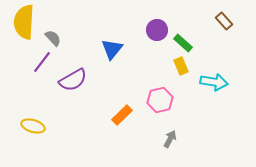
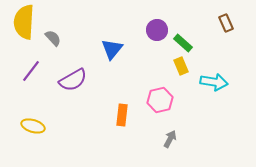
brown rectangle: moved 2 px right, 2 px down; rotated 18 degrees clockwise
purple line: moved 11 px left, 9 px down
orange rectangle: rotated 40 degrees counterclockwise
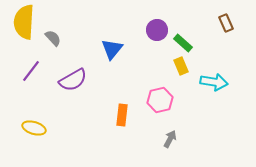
yellow ellipse: moved 1 px right, 2 px down
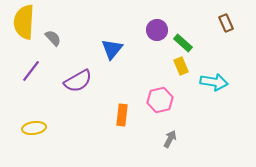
purple semicircle: moved 5 px right, 1 px down
yellow ellipse: rotated 25 degrees counterclockwise
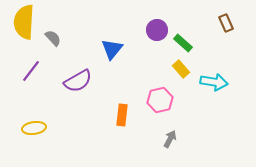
yellow rectangle: moved 3 px down; rotated 18 degrees counterclockwise
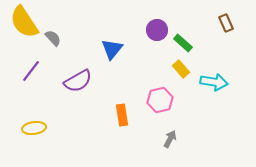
yellow semicircle: rotated 36 degrees counterclockwise
orange rectangle: rotated 15 degrees counterclockwise
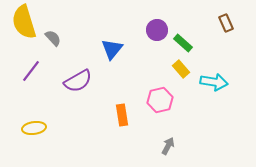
yellow semicircle: rotated 16 degrees clockwise
gray arrow: moved 2 px left, 7 px down
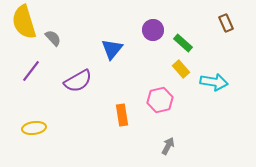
purple circle: moved 4 px left
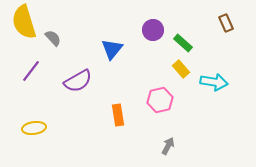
orange rectangle: moved 4 px left
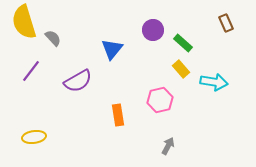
yellow ellipse: moved 9 px down
